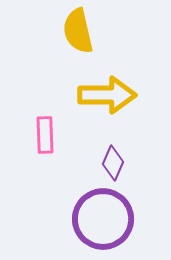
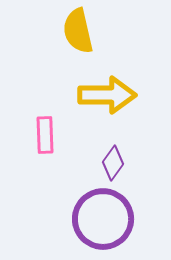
purple diamond: rotated 12 degrees clockwise
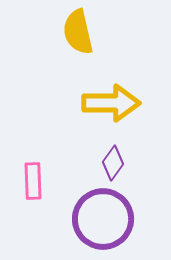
yellow semicircle: moved 1 px down
yellow arrow: moved 4 px right, 8 px down
pink rectangle: moved 12 px left, 46 px down
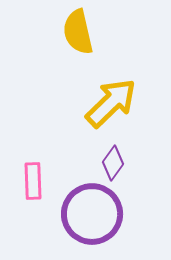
yellow arrow: rotated 44 degrees counterclockwise
purple circle: moved 11 px left, 5 px up
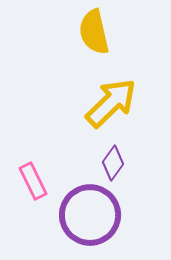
yellow semicircle: moved 16 px right
pink rectangle: rotated 24 degrees counterclockwise
purple circle: moved 2 px left, 1 px down
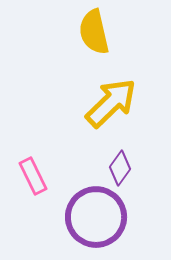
purple diamond: moved 7 px right, 5 px down
pink rectangle: moved 5 px up
purple circle: moved 6 px right, 2 px down
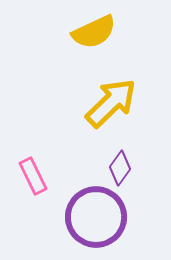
yellow semicircle: rotated 102 degrees counterclockwise
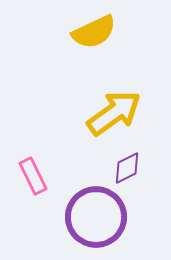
yellow arrow: moved 3 px right, 10 px down; rotated 8 degrees clockwise
purple diamond: moved 7 px right; rotated 28 degrees clockwise
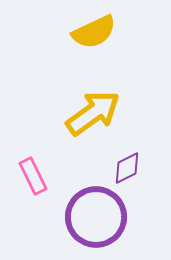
yellow arrow: moved 21 px left
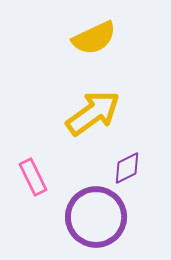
yellow semicircle: moved 6 px down
pink rectangle: moved 1 px down
